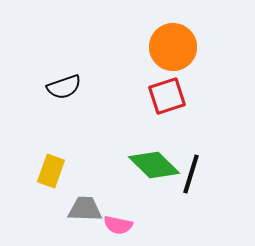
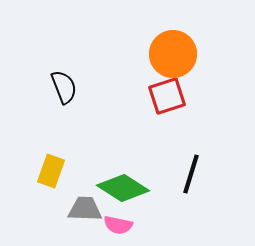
orange circle: moved 7 px down
black semicircle: rotated 92 degrees counterclockwise
green diamond: moved 31 px left, 23 px down; rotated 12 degrees counterclockwise
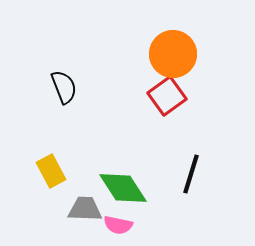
red square: rotated 18 degrees counterclockwise
yellow rectangle: rotated 48 degrees counterclockwise
green diamond: rotated 24 degrees clockwise
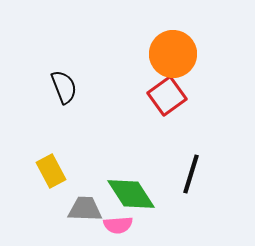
green diamond: moved 8 px right, 6 px down
pink semicircle: rotated 16 degrees counterclockwise
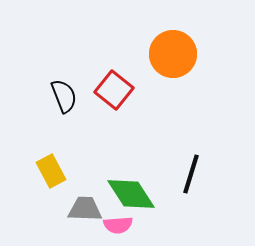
black semicircle: moved 9 px down
red square: moved 53 px left, 6 px up; rotated 15 degrees counterclockwise
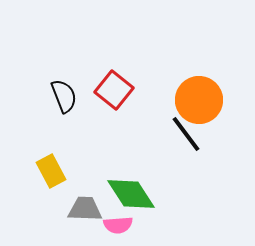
orange circle: moved 26 px right, 46 px down
black line: moved 5 px left, 40 px up; rotated 54 degrees counterclockwise
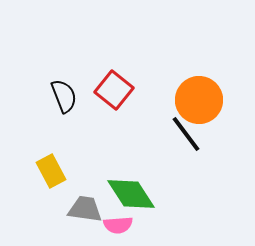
gray trapezoid: rotated 6 degrees clockwise
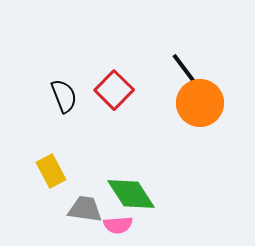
red square: rotated 6 degrees clockwise
orange circle: moved 1 px right, 3 px down
black line: moved 63 px up
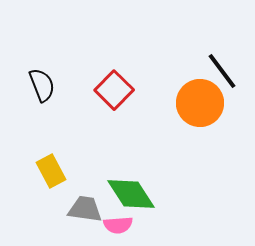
black line: moved 36 px right
black semicircle: moved 22 px left, 11 px up
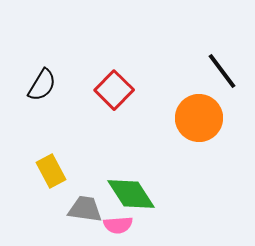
black semicircle: rotated 52 degrees clockwise
orange circle: moved 1 px left, 15 px down
